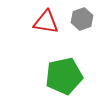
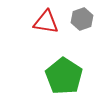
green pentagon: rotated 27 degrees counterclockwise
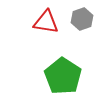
green pentagon: moved 1 px left
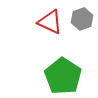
red triangle: moved 4 px right; rotated 16 degrees clockwise
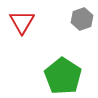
red triangle: moved 28 px left; rotated 36 degrees clockwise
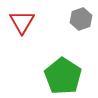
gray hexagon: moved 1 px left
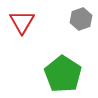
green pentagon: moved 2 px up
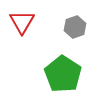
gray hexagon: moved 6 px left, 8 px down
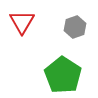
green pentagon: moved 1 px down
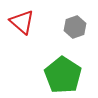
red triangle: rotated 20 degrees counterclockwise
